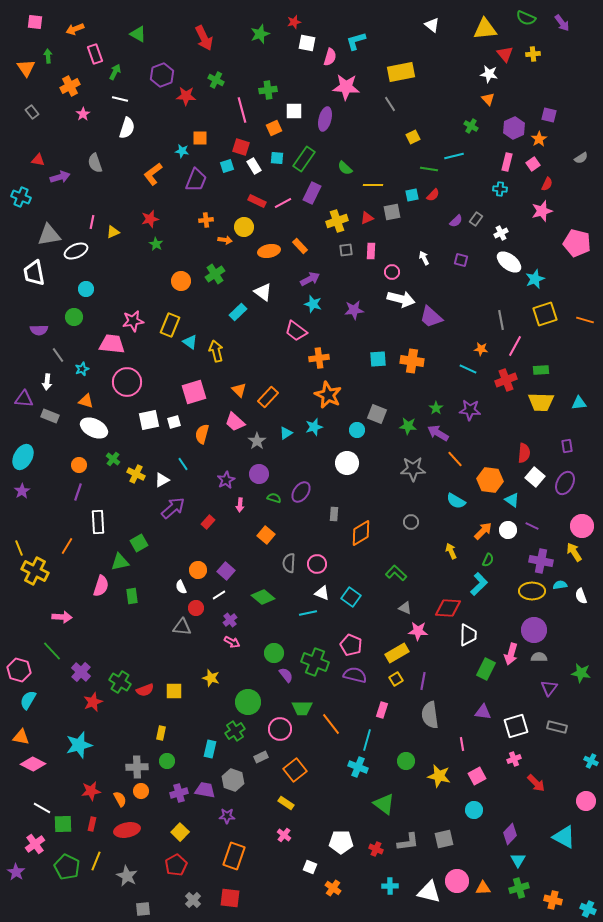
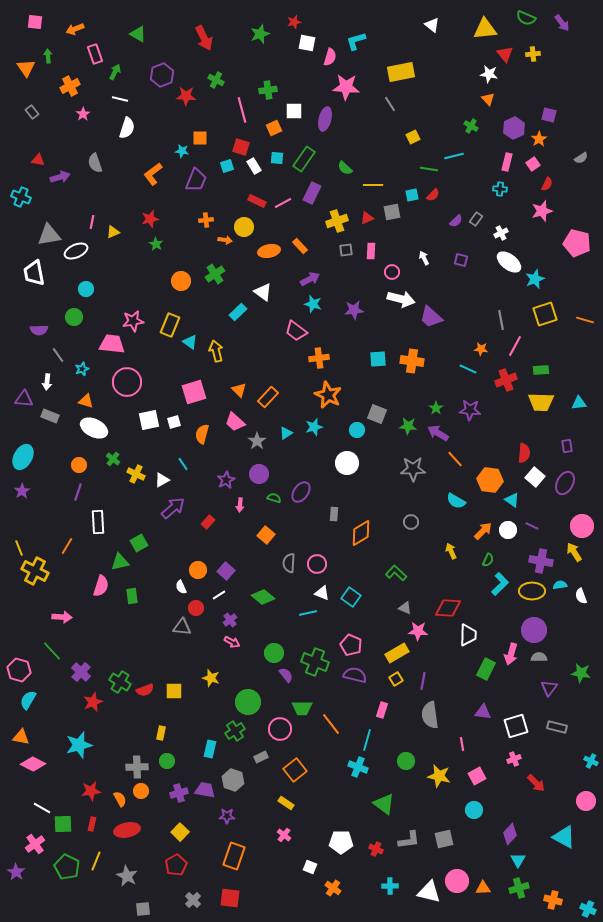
cyan L-shape at (479, 584): moved 21 px right
gray L-shape at (408, 842): moved 1 px right, 2 px up
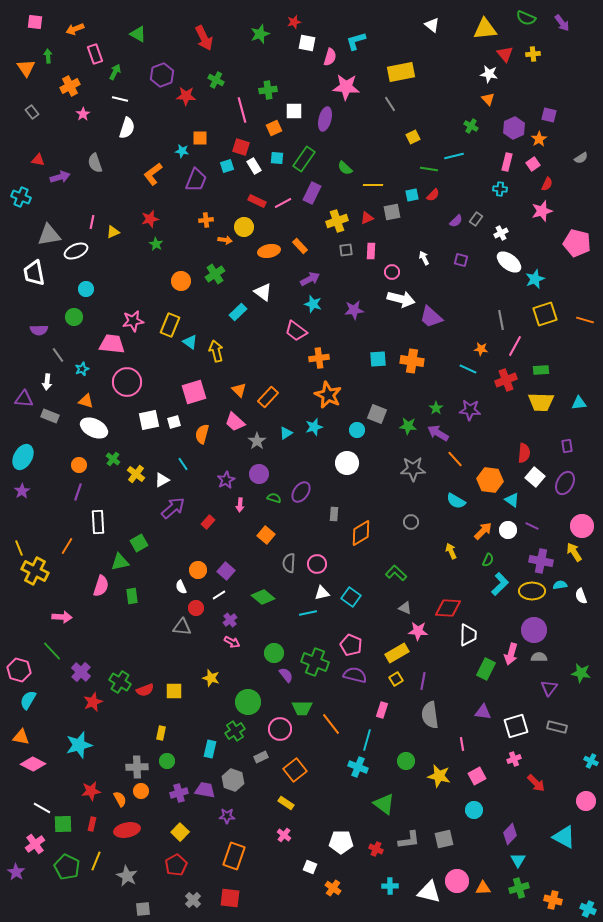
yellow cross at (136, 474): rotated 12 degrees clockwise
white triangle at (322, 593): rotated 35 degrees counterclockwise
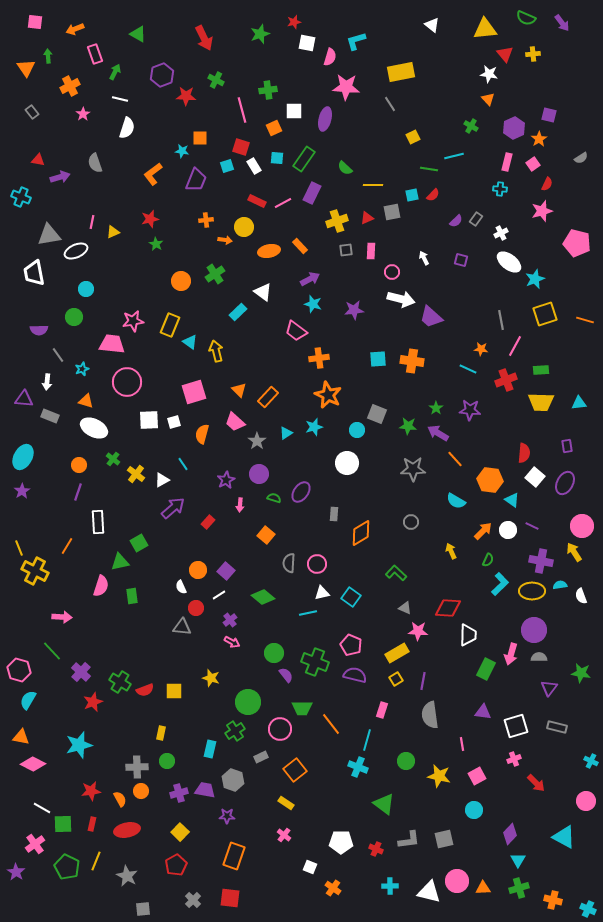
white square at (149, 420): rotated 10 degrees clockwise
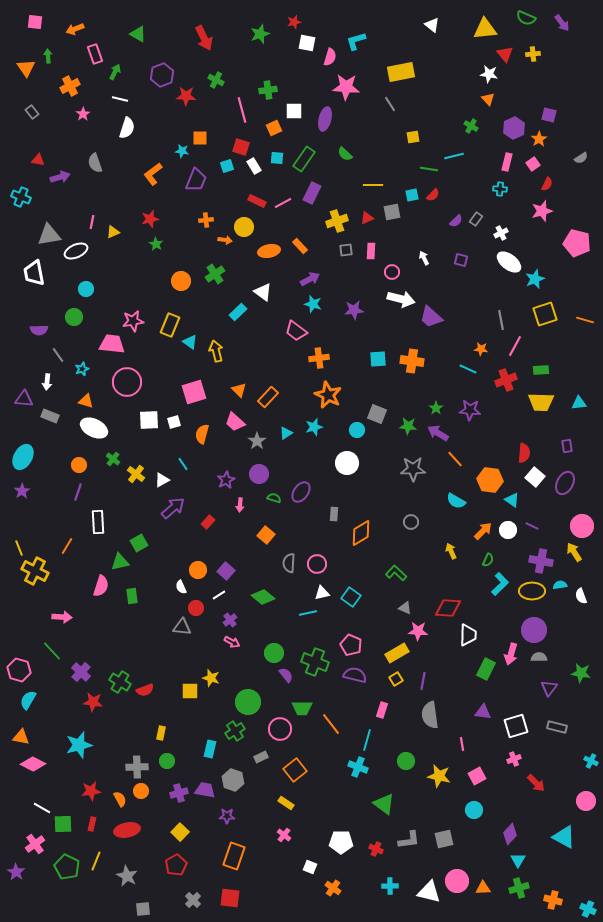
yellow square at (413, 137): rotated 16 degrees clockwise
green semicircle at (345, 168): moved 14 px up
yellow square at (174, 691): moved 16 px right
red star at (93, 702): rotated 30 degrees clockwise
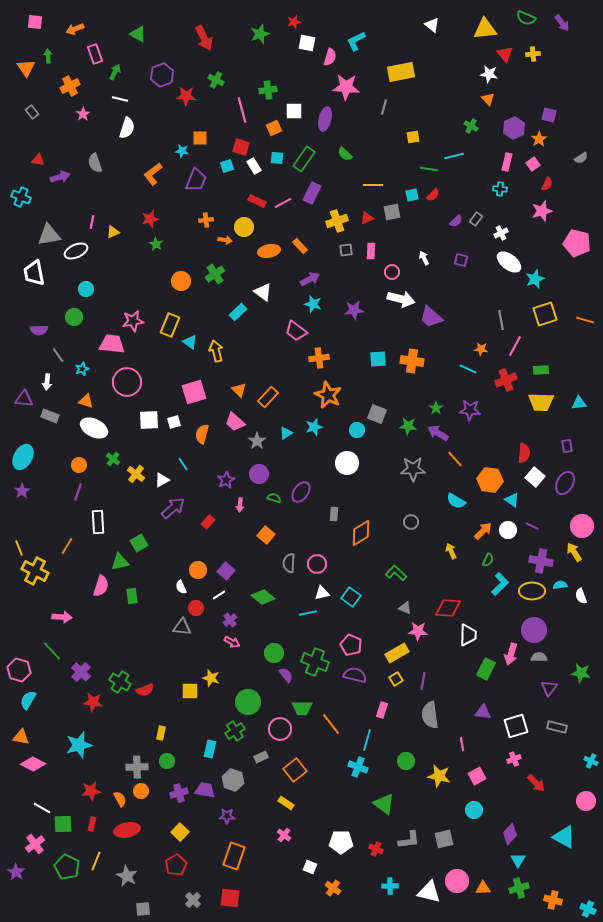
cyan L-shape at (356, 41): rotated 10 degrees counterclockwise
gray line at (390, 104): moved 6 px left, 3 px down; rotated 49 degrees clockwise
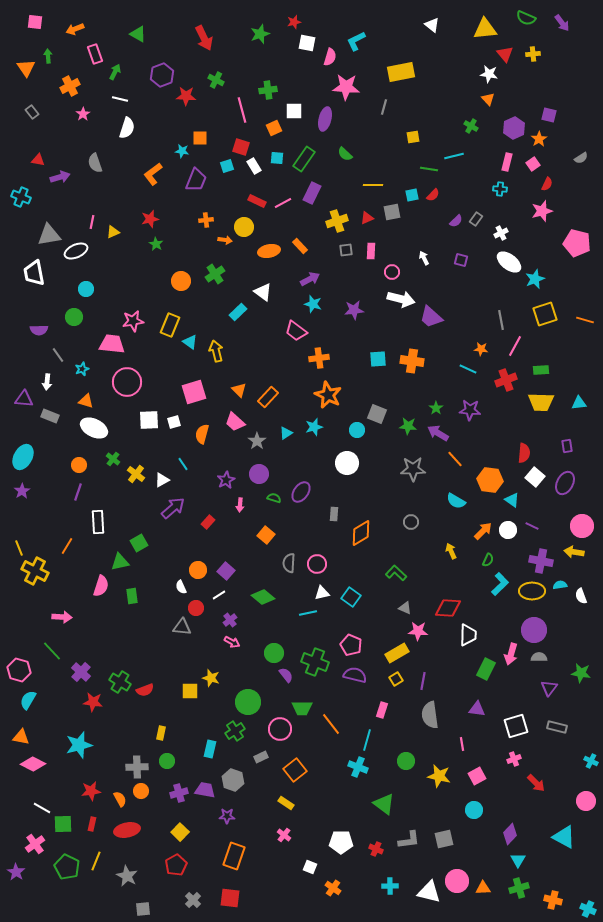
yellow arrow at (574, 552): rotated 48 degrees counterclockwise
purple triangle at (483, 712): moved 6 px left, 3 px up
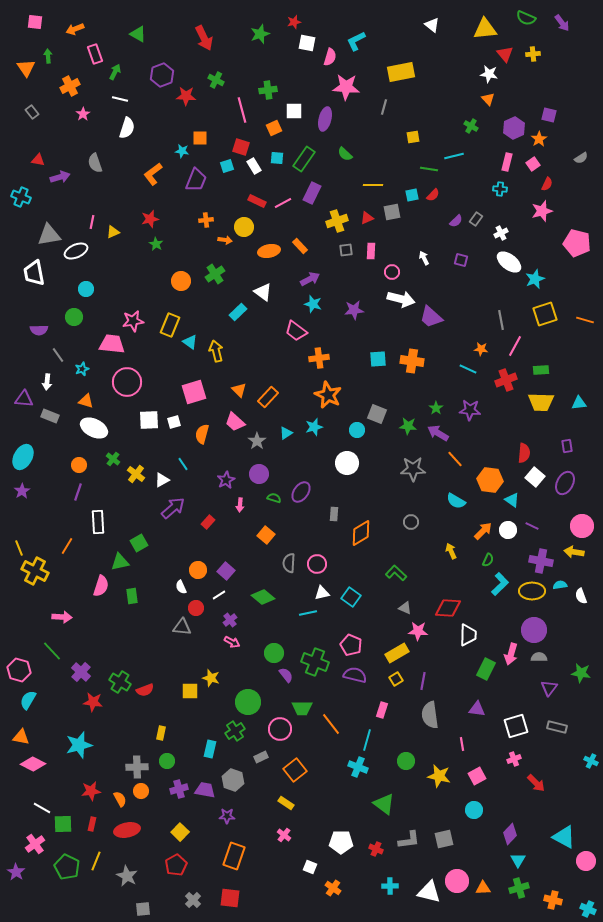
purple cross at (179, 793): moved 4 px up
pink circle at (586, 801): moved 60 px down
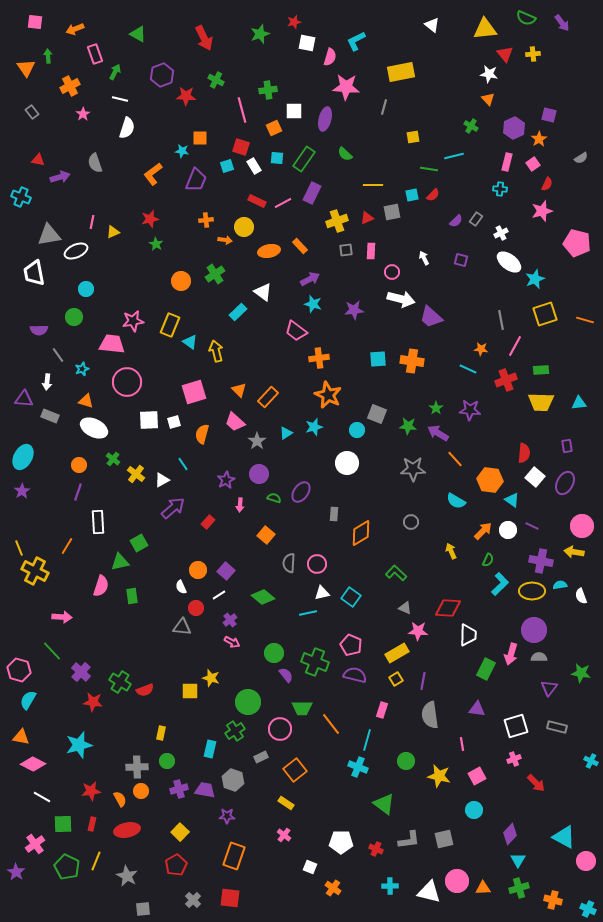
white line at (42, 808): moved 11 px up
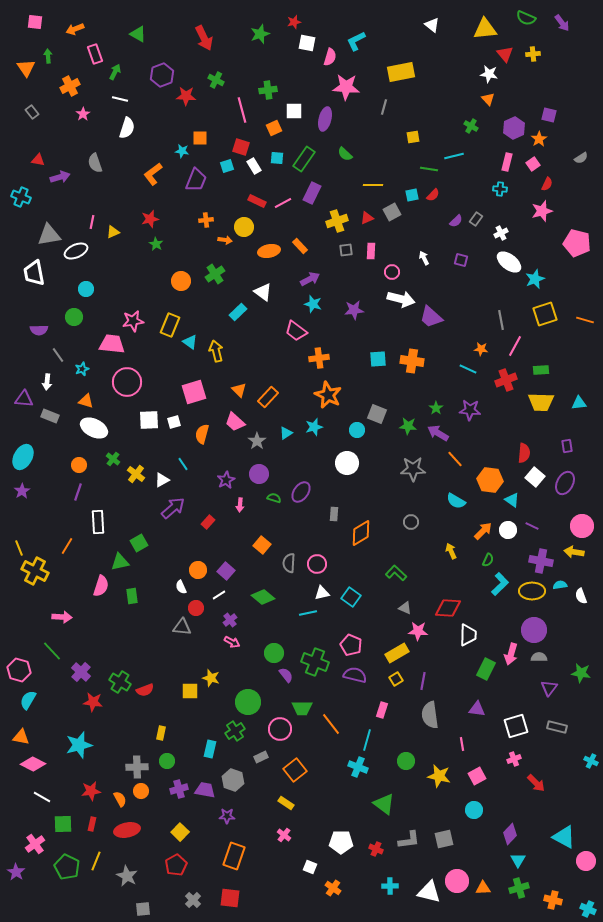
gray square at (392, 212): rotated 18 degrees counterclockwise
orange square at (266, 535): moved 4 px left, 10 px down
